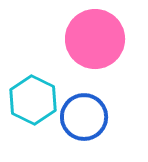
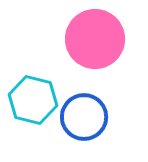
cyan hexagon: rotated 12 degrees counterclockwise
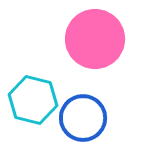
blue circle: moved 1 px left, 1 px down
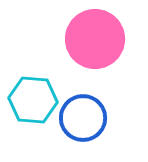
cyan hexagon: rotated 9 degrees counterclockwise
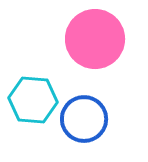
blue circle: moved 1 px right, 1 px down
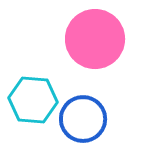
blue circle: moved 1 px left
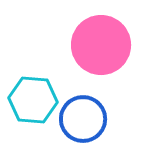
pink circle: moved 6 px right, 6 px down
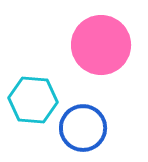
blue circle: moved 9 px down
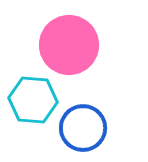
pink circle: moved 32 px left
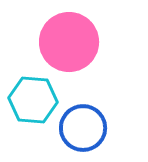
pink circle: moved 3 px up
